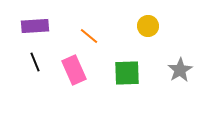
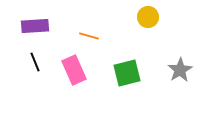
yellow circle: moved 9 px up
orange line: rotated 24 degrees counterclockwise
green square: rotated 12 degrees counterclockwise
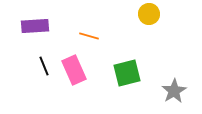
yellow circle: moved 1 px right, 3 px up
black line: moved 9 px right, 4 px down
gray star: moved 6 px left, 21 px down
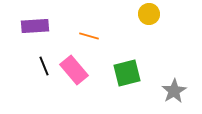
pink rectangle: rotated 16 degrees counterclockwise
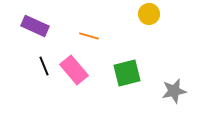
purple rectangle: rotated 28 degrees clockwise
gray star: rotated 20 degrees clockwise
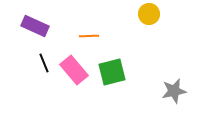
orange line: rotated 18 degrees counterclockwise
black line: moved 3 px up
green square: moved 15 px left, 1 px up
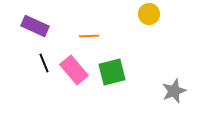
gray star: rotated 10 degrees counterclockwise
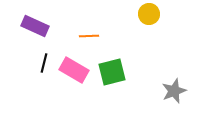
black line: rotated 36 degrees clockwise
pink rectangle: rotated 20 degrees counterclockwise
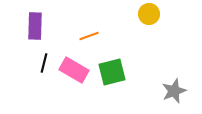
purple rectangle: rotated 68 degrees clockwise
orange line: rotated 18 degrees counterclockwise
